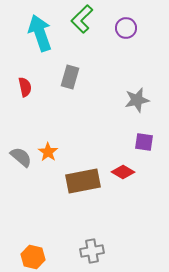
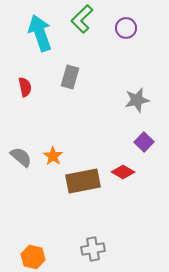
purple square: rotated 36 degrees clockwise
orange star: moved 5 px right, 4 px down
gray cross: moved 1 px right, 2 px up
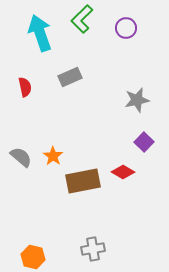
gray rectangle: rotated 50 degrees clockwise
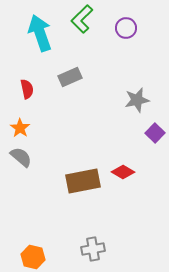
red semicircle: moved 2 px right, 2 px down
purple square: moved 11 px right, 9 px up
orange star: moved 33 px left, 28 px up
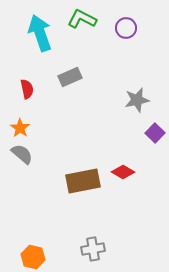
green L-shape: rotated 72 degrees clockwise
gray semicircle: moved 1 px right, 3 px up
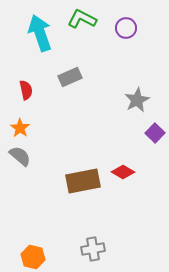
red semicircle: moved 1 px left, 1 px down
gray star: rotated 15 degrees counterclockwise
gray semicircle: moved 2 px left, 2 px down
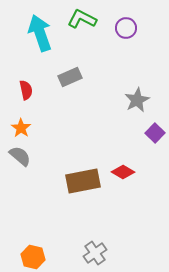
orange star: moved 1 px right
gray cross: moved 2 px right, 4 px down; rotated 25 degrees counterclockwise
